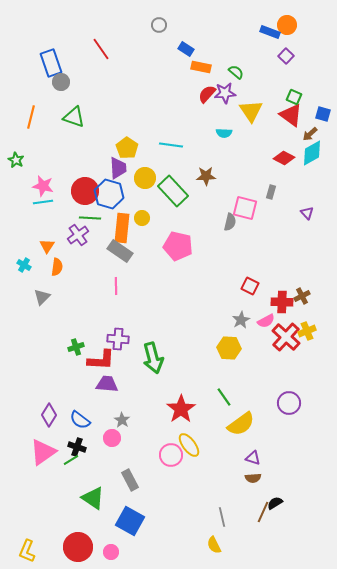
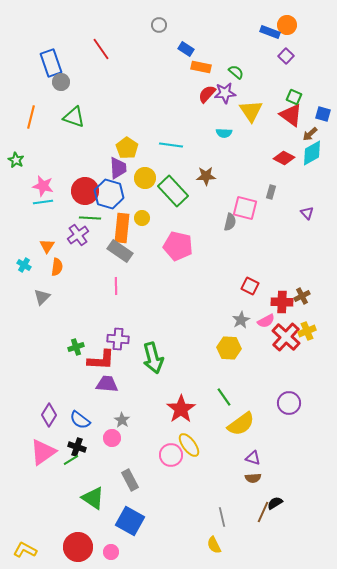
yellow L-shape at (27, 551): moved 2 px left, 1 px up; rotated 95 degrees clockwise
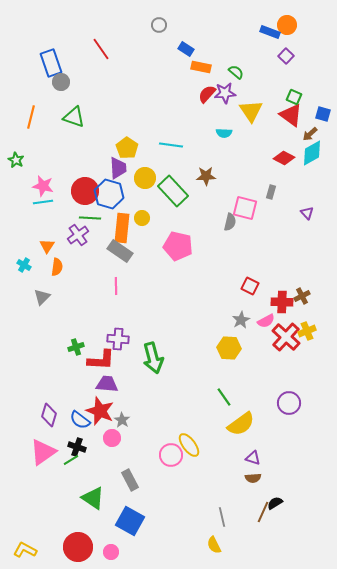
red star at (181, 409): moved 81 px left, 2 px down; rotated 16 degrees counterclockwise
purple diamond at (49, 415): rotated 15 degrees counterclockwise
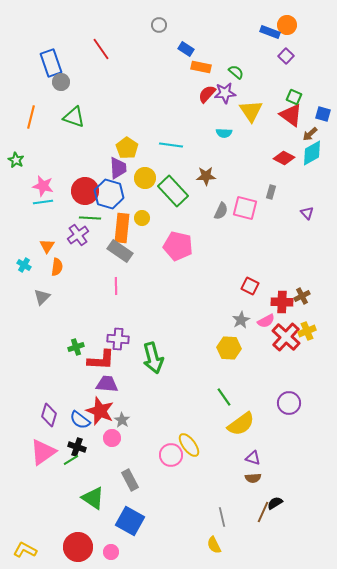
gray semicircle at (230, 222): moved 9 px left, 11 px up; rotated 12 degrees clockwise
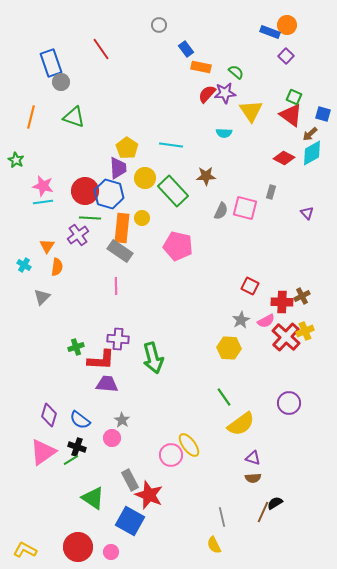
blue rectangle at (186, 49): rotated 21 degrees clockwise
yellow cross at (307, 331): moved 2 px left
red star at (100, 411): moved 49 px right, 84 px down
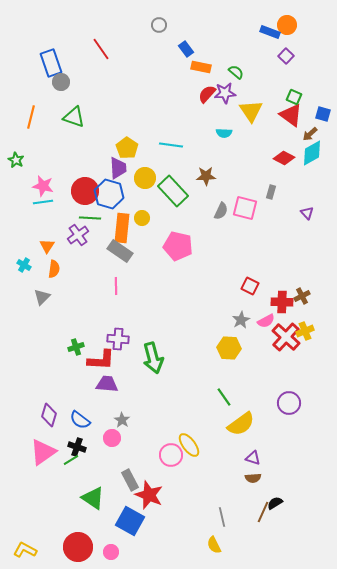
orange semicircle at (57, 267): moved 3 px left, 2 px down
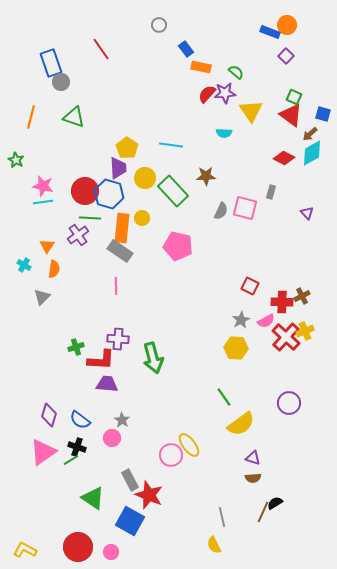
yellow hexagon at (229, 348): moved 7 px right
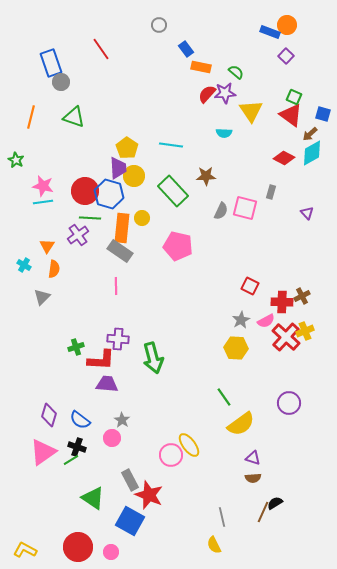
yellow circle at (145, 178): moved 11 px left, 2 px up
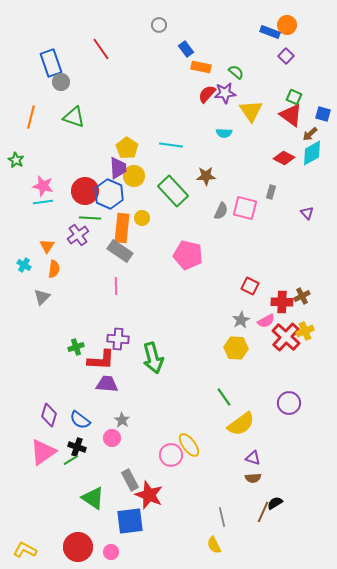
blue hexagon at (109, 194): rotated 8 degrees clockwise
pink pentagon at (178, 246): moved 10 px right, 9 px down
blue square at (130, 521): rotated 36 degrees counterclockwise
